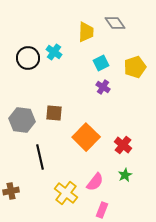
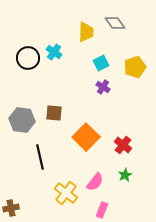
brown cross: moved 17 px down
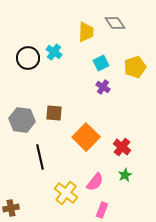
red cross: moved 1 px left, 2 px down
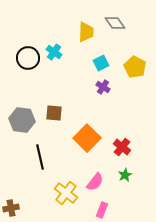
yellow pentagon: rotated 25 degrees counterclockwise
orange square: moved 1 px right, 1 px down
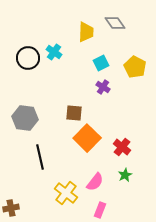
brown square: moved 20 px right
gray hexagon: moved 3 px right, 2 px up
pink rectangle: moved 2 px left
